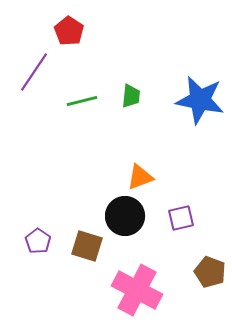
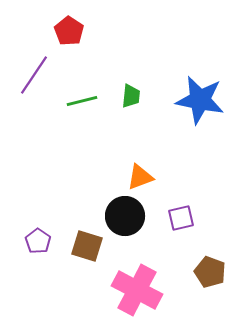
purple line: moved 3 px down
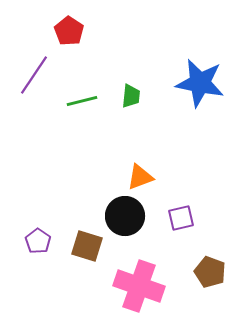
blue star: moved 17 px up
pink cross: moved 2 px right, 4 px up; rotated 9 degrees counterclockwise
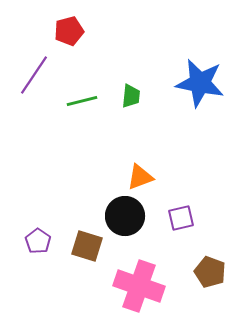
red pentagon: rotated 24 degrees clockwise
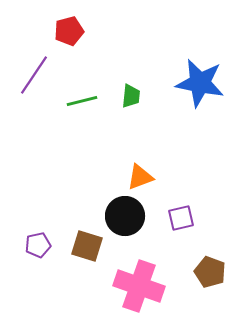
purple pentagon: moved 4 px down; rotated 25 degrees clockwise
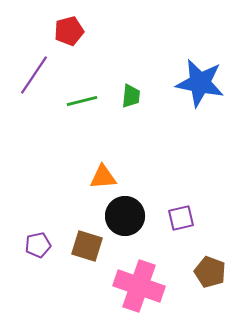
orange triangle: moved 37 px left; rotated 16 degrees clockwise
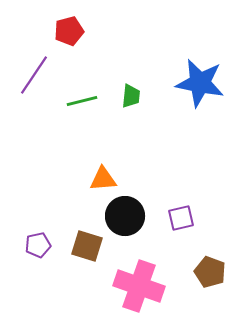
orange triangle: moved 2 px down
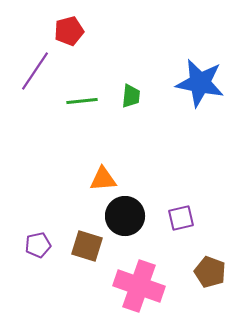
purple line: moved 1 px right, 4 px up
green line: rotated 8 degrees clockwise
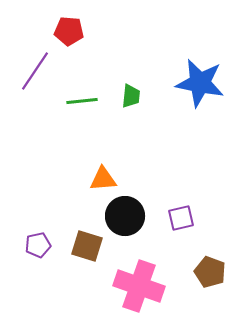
red pentagon: rotated 20 degrees clockwise
